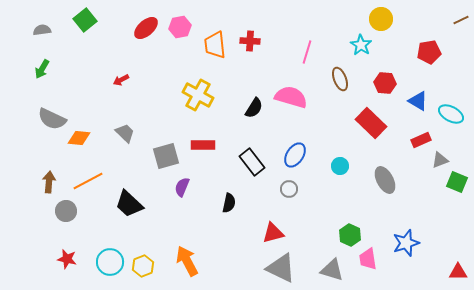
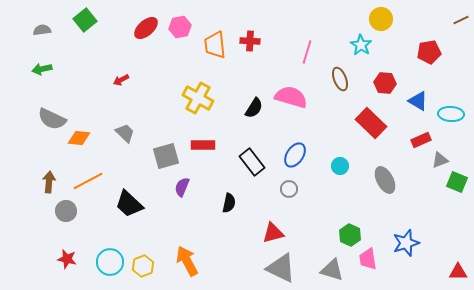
green arrow at (42, 69): rotated 48 degrees clockwise
yellow cross at (198, 95): moved 3 px down
cyan ellipse at (451, 114): rotated 25 degrees counterclockwise
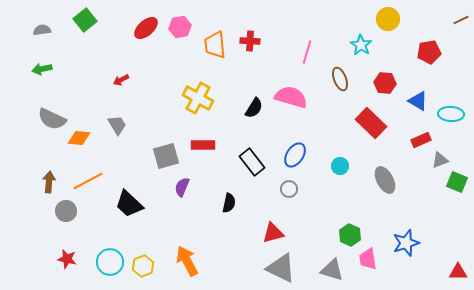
yellow circle at (381, 19): moved 7 px right
gray trapezoid at (125, 133): moved 8 px left, 8 px up; rotated 15 degrees clockwise
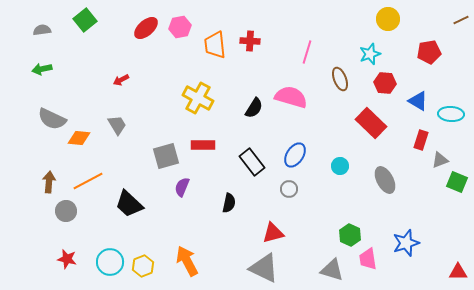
cyan star at (361, 45): moved 9 px right, 9 px down; rotated 20 degrees clockwise
red rectangle at (421, 140): rotated 48 degrees counterclockwise
gray triangle at (281, 268): moved 17 px left
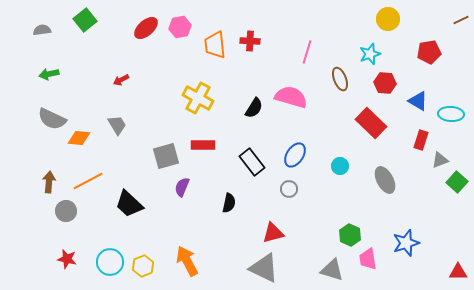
green arrow at (42, 69): moved 7 px right, 5 px down
green square at (457, 182): rotated 20 degrees clockwise
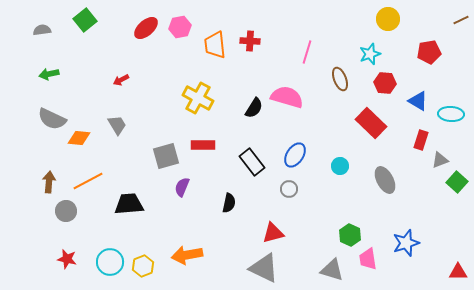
pink semicircle at (291, 97): moved 4 px left
black trapezoid at (129, 204): rotated 132 degrees clockwise
orange arrow at (187, 261): moved 6 px up; rotated 72 degrees counterclockwise
